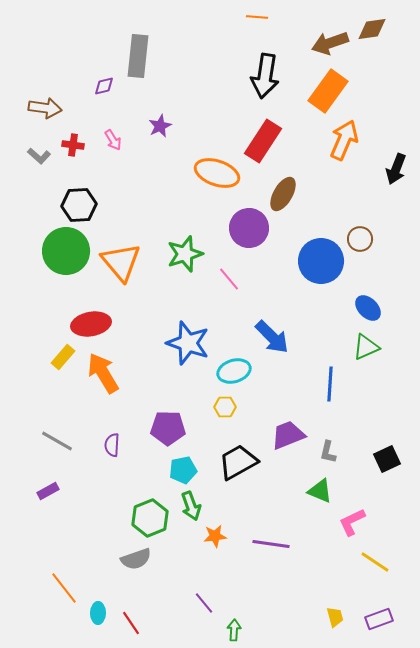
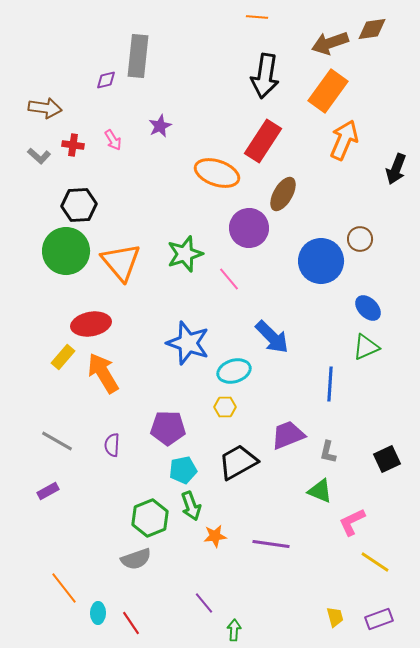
purple diamond at (104, 86): moved 2 px right, 6 px up
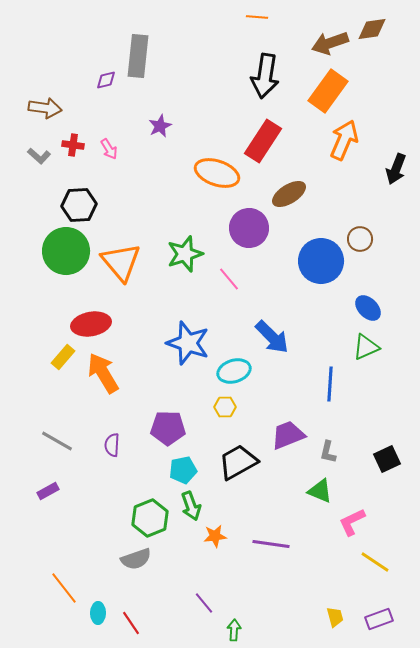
pink arrow at (113, 140): moved 4 px left, 9 px down
brown ellipse at (283, 194): moved 6 px right; rotated 28 degrees clockwise
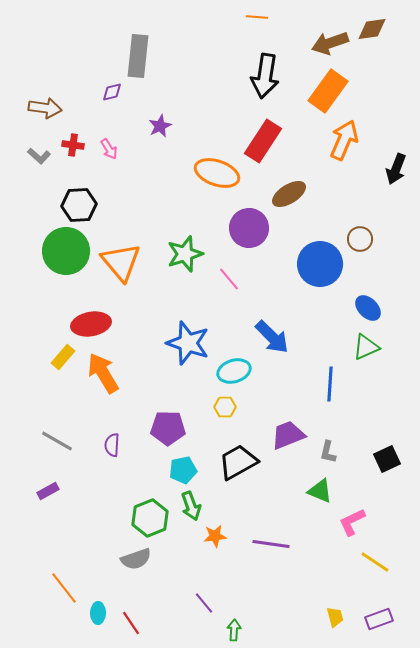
purple diamond at (106, 80): moved 6 px right, 12 px down
blue circle at (321, 261): moved 1 px left, 3 px down
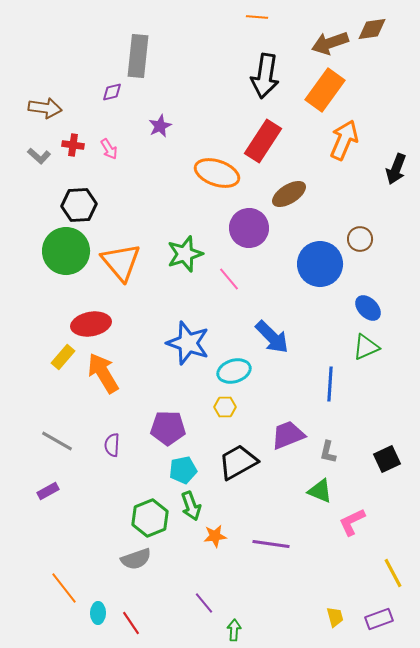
orange rectangle at (328, 91): moved 3 px left, 1 px up
yellow line at (375, 562): moved 18 px right, 11 px down; rotated 28 degrees clockwise
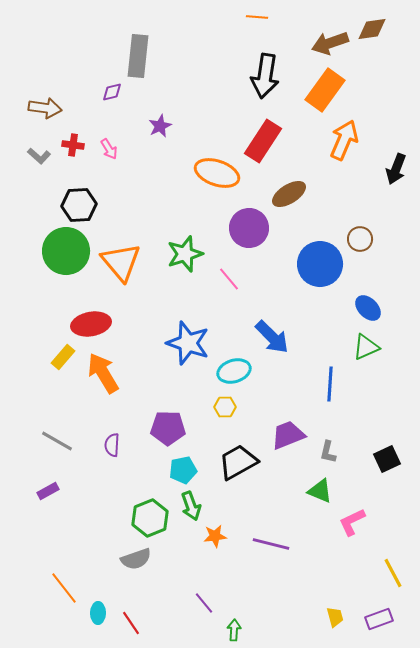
purple line at (271, 544): rotated 6 degrees clockwise
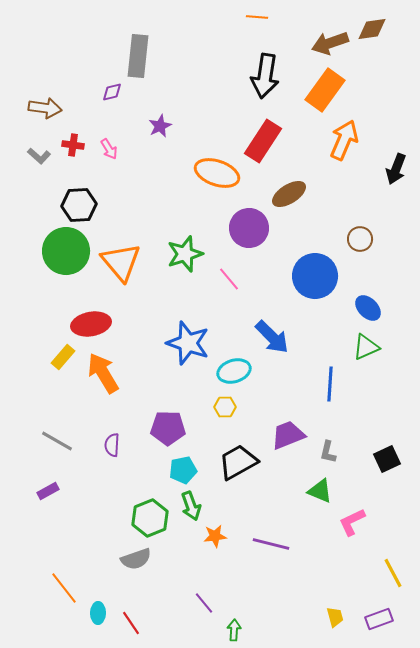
blue circle at (320, 264): moved 5 px left, 12 px down
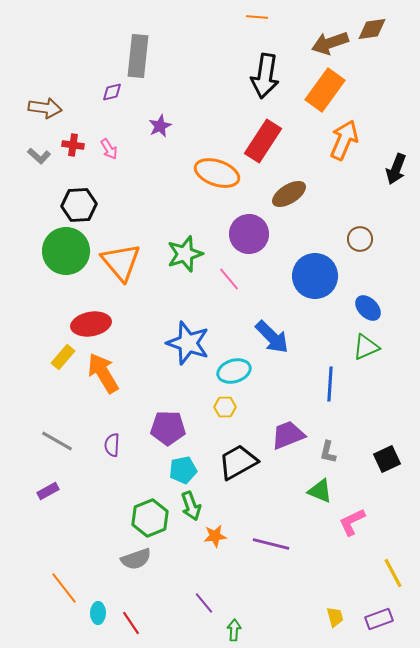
purple circle at (249, 228): moved 6 px down
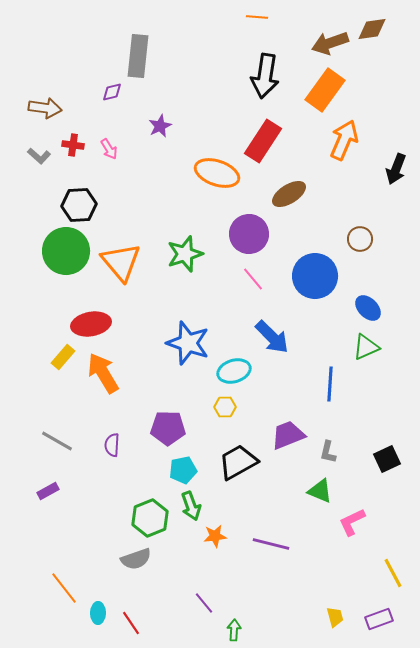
pink line at (229, 279): moved 24 px right
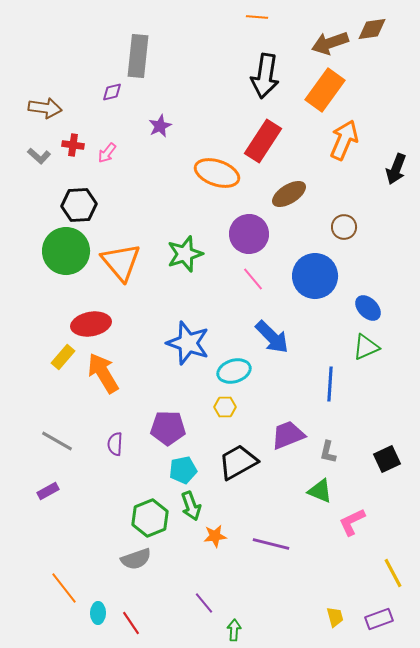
pink arrow at (109, 149): moved 2 px left, 4 px down; rotated 70 degrees clockwise
brown circle at (360, 239): moved 16 px left, 12 px up
purple semicircle at (112, 445): moved 3 px right, 1 px up
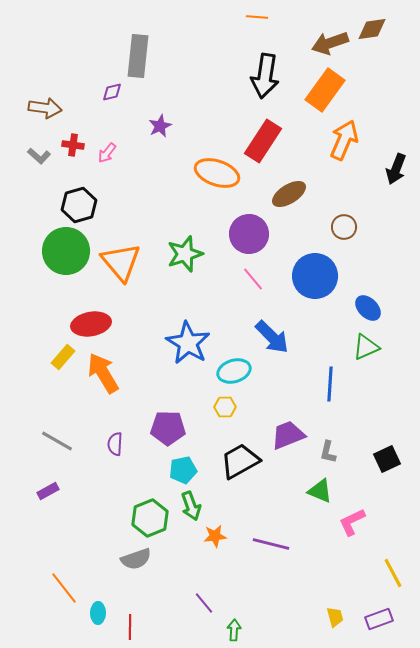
black hexagon at (79, 205): rotated 12 degrees counterclockwise
blue star at (188, 343): rotated 12 degrees clockwise
black trapezoid at (238, 462): moved 2 px right, 1 px up
red line at (131, 623): moved 1 px left, 4 px down; rotated 35 degrees clockwise
